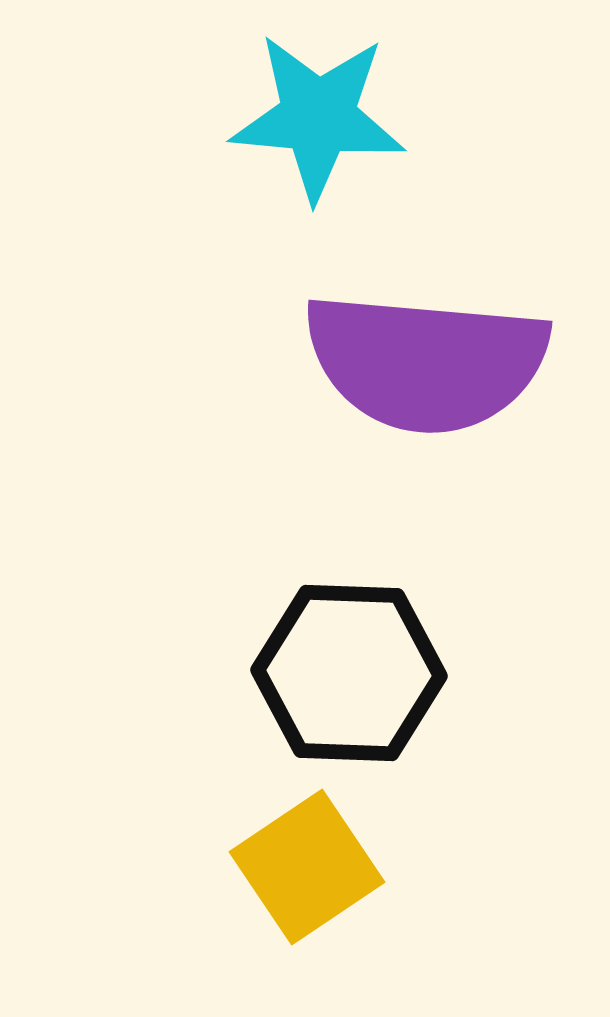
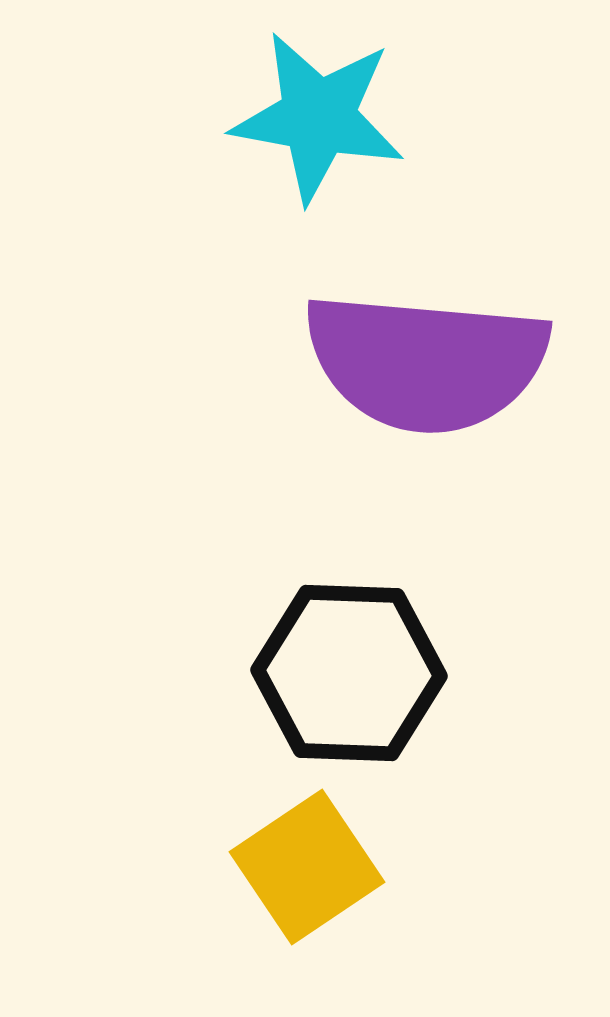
cyan star: rotated 5 degrees clockwise
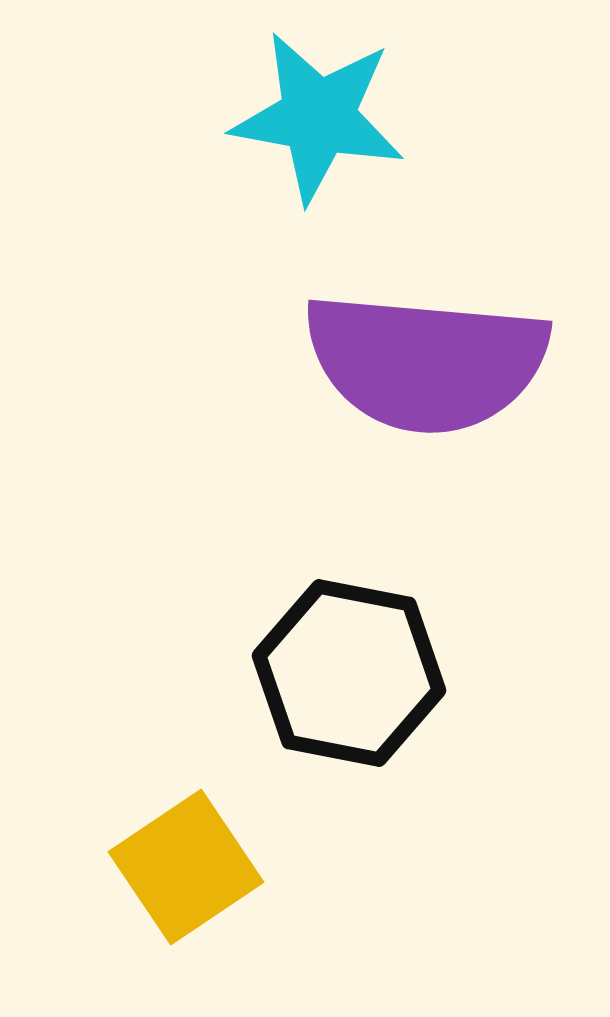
black hexagon: rotated 9 degrees clockwise
yellow square: moved 121 px left
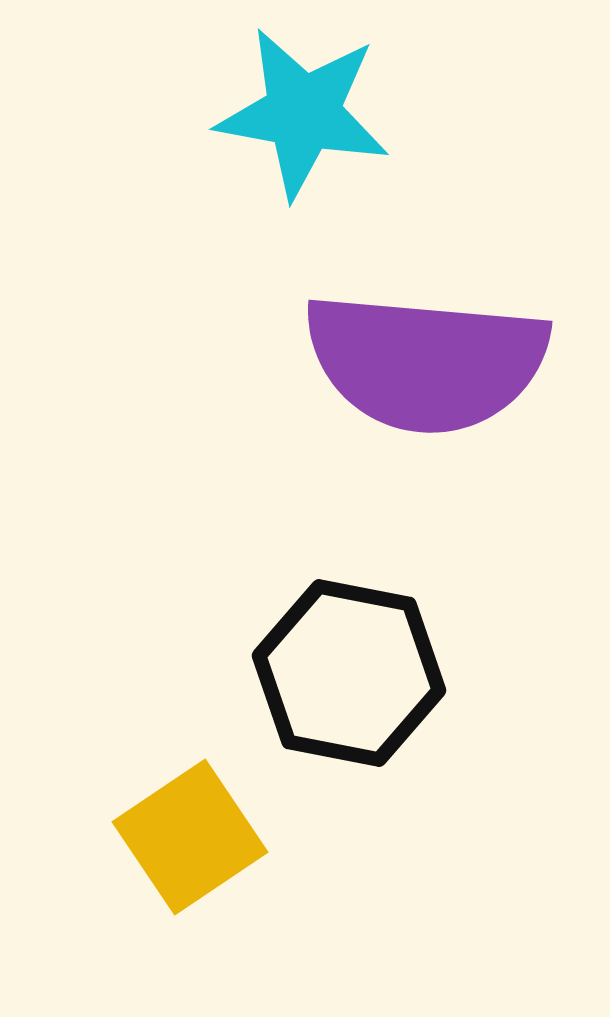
cyan star: moved 15 px left, 4 px up
yellow square: moved 4 px right, 30 px up
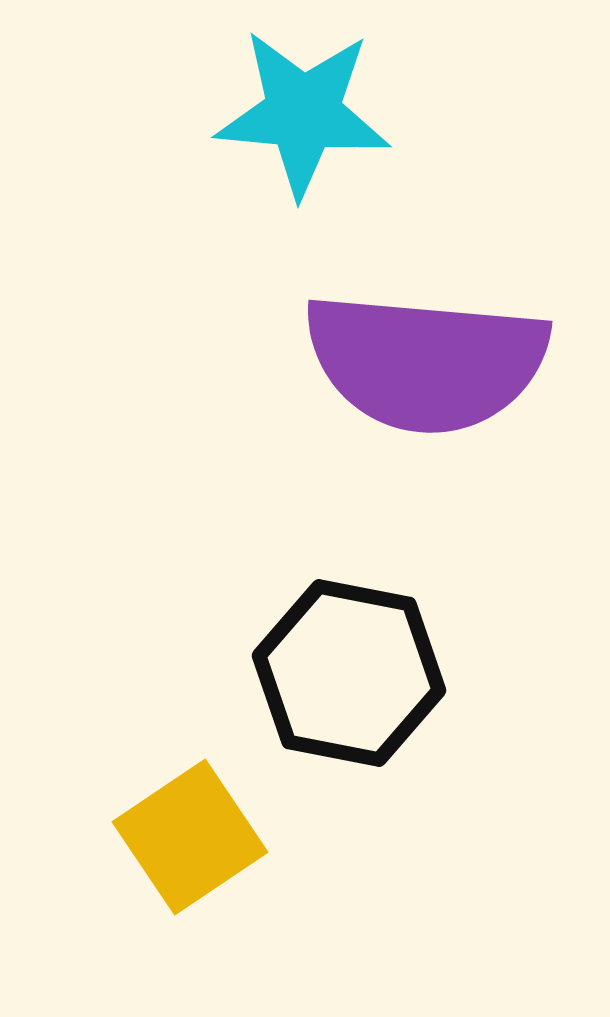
cyan star: rotated 5 degrees counterclockwise
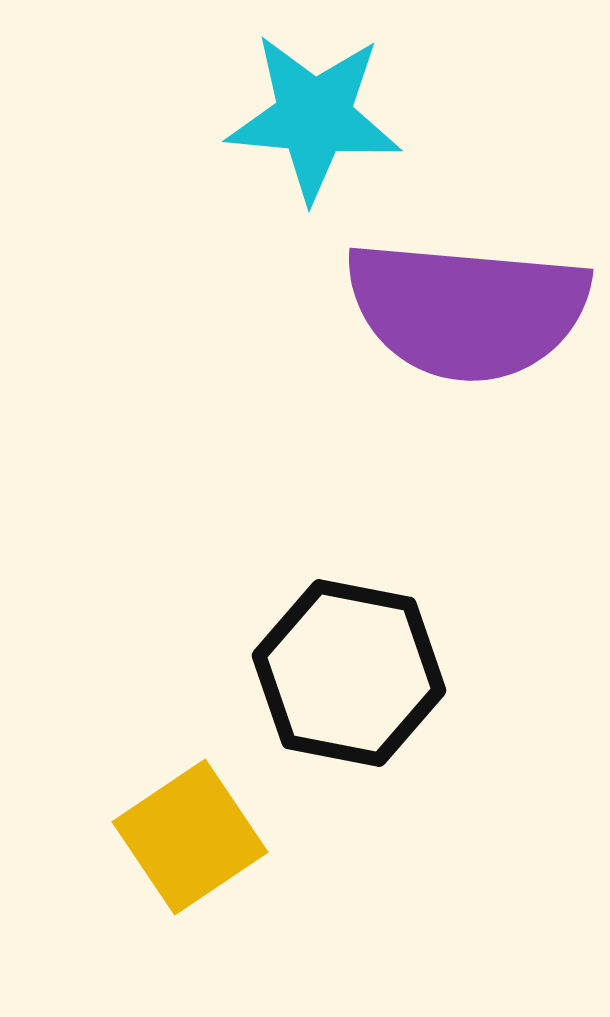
cyan star: moved 11 px right, 4 px down
purple semicircle: moved 41 px right, 52 px up
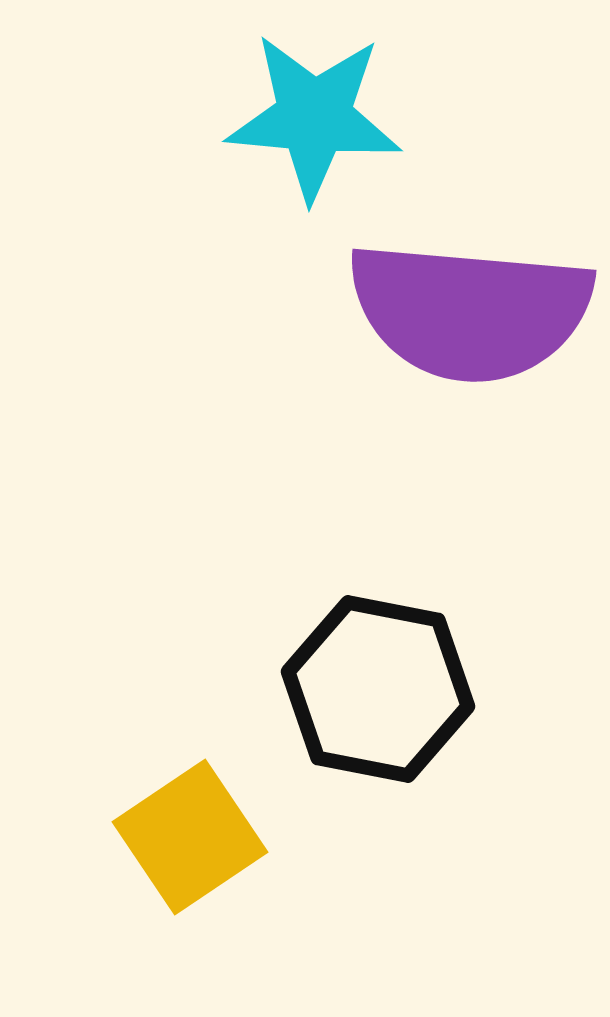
purple semicircle: moved 3 px right, 1 px down
black hexagon: moved 29 px right, 16 px down
